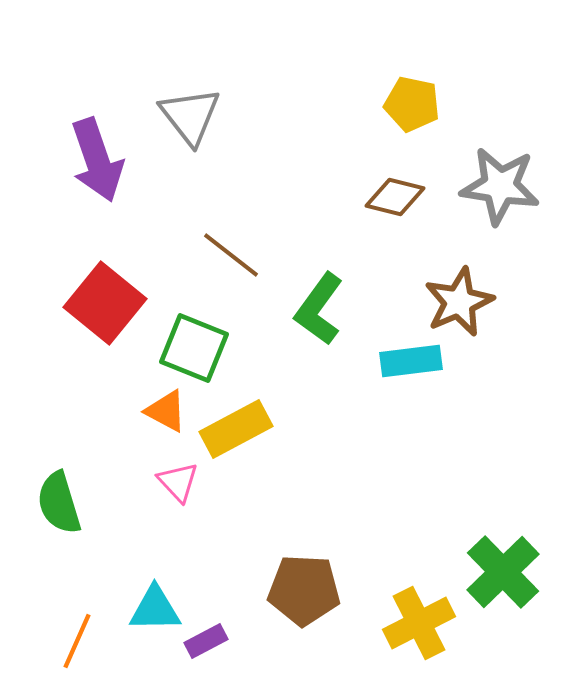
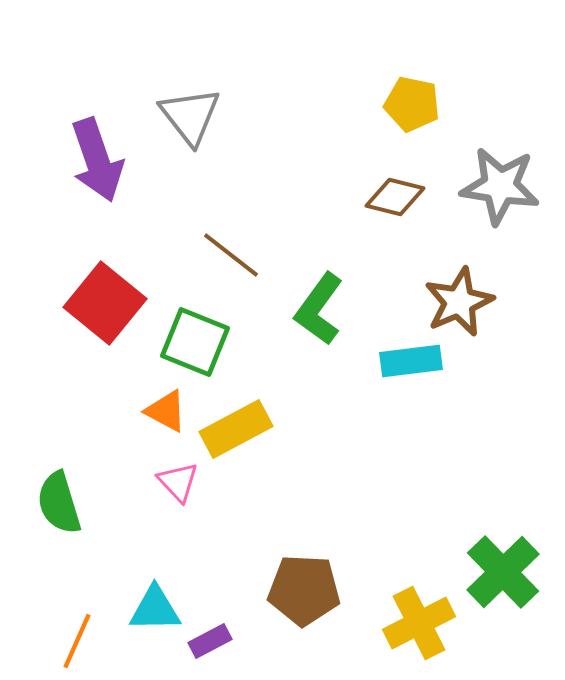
green square: moved 1 px right, 6 px up
purple rectangle: moved 4 px right
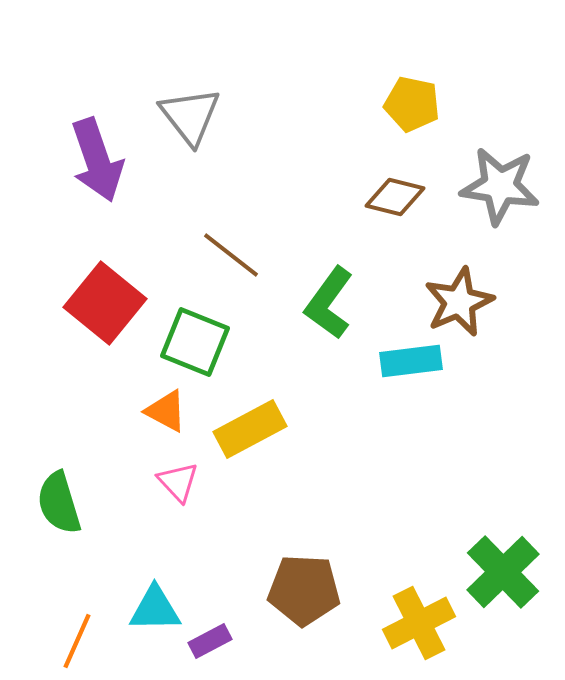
green L-shape: moved 10 px right, 6 px up
yellow rectangle: moved 14 px right
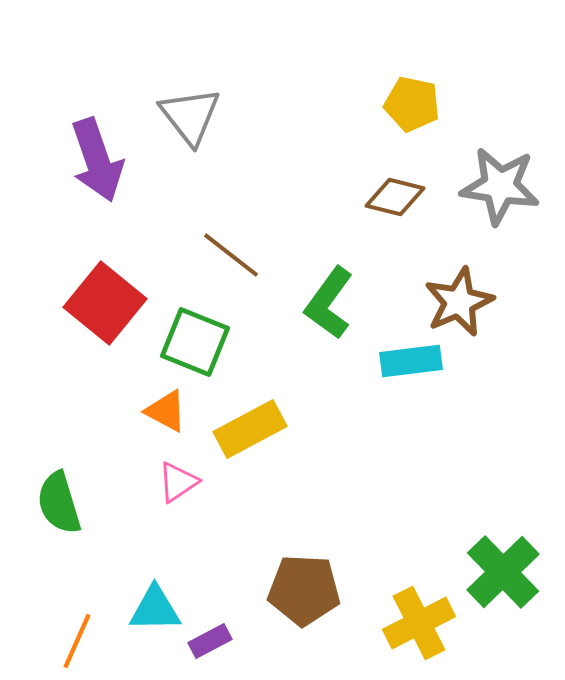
pink triangle: rotated 39 degrees clockwise
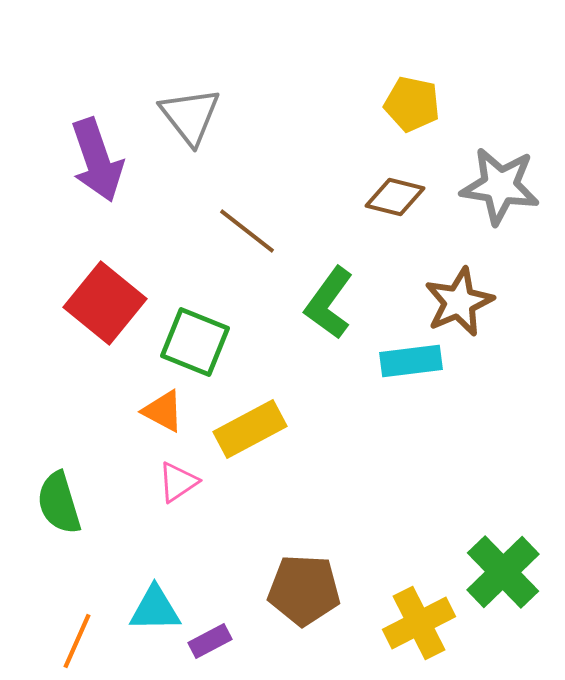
brown line: moved 16 px right, 24 px up
orange triangle: moved 3 px left
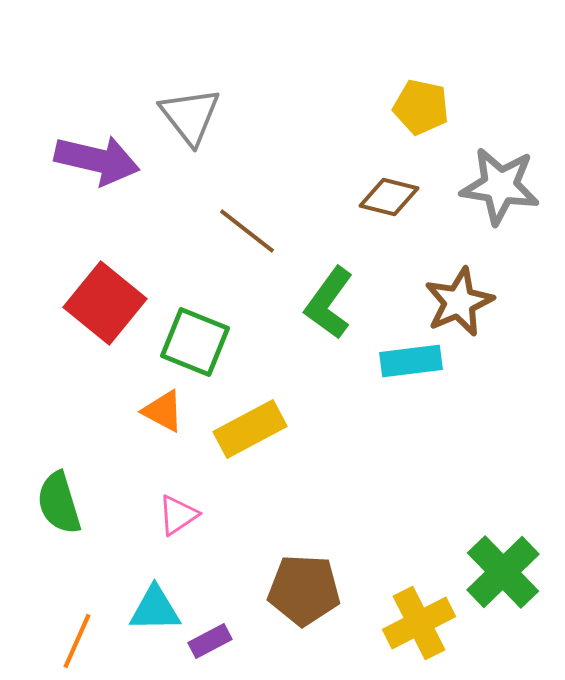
yellow pentagon: moved 9 px right, 3 px down
purple arrow: rotated 58 degrees counterclockwise
brown diamond: moved 6 px left
pink triangle: moved 33 px down
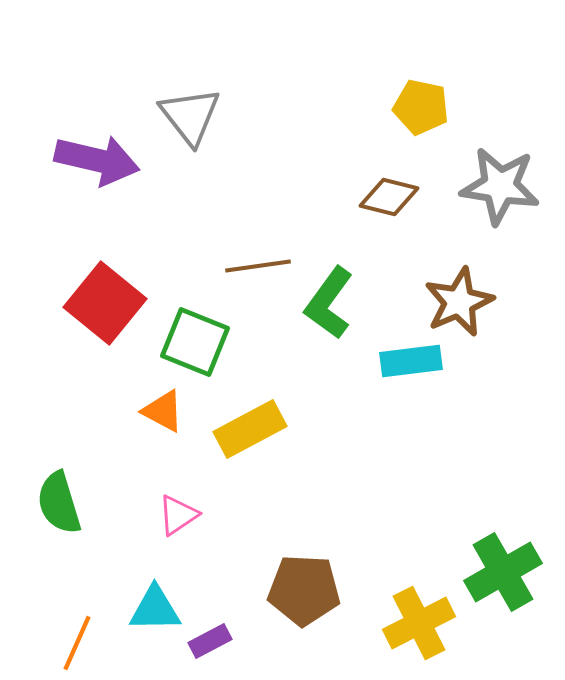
brown line: moved 11 px right, 35 px down; rotated 46 degrees counterclockwise
green cross: rotated 14 degrees clockwise
orange line: moved 2 px down
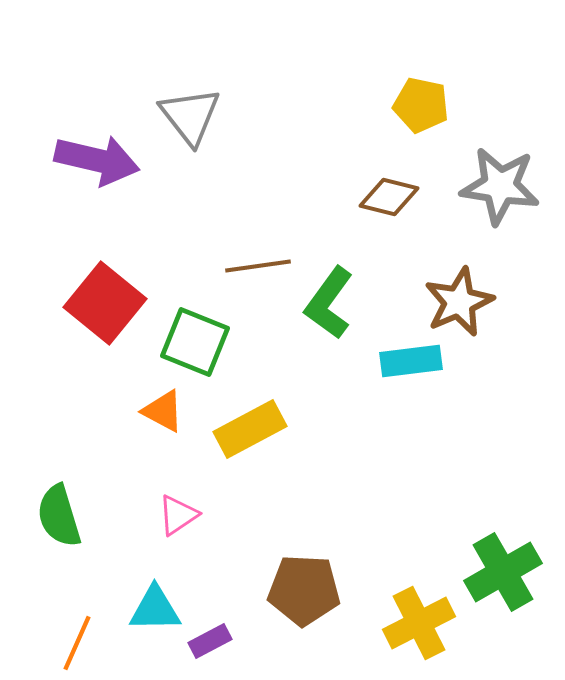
yellow pentagon: moved 2 px up
green semicircle: moved 13 px down
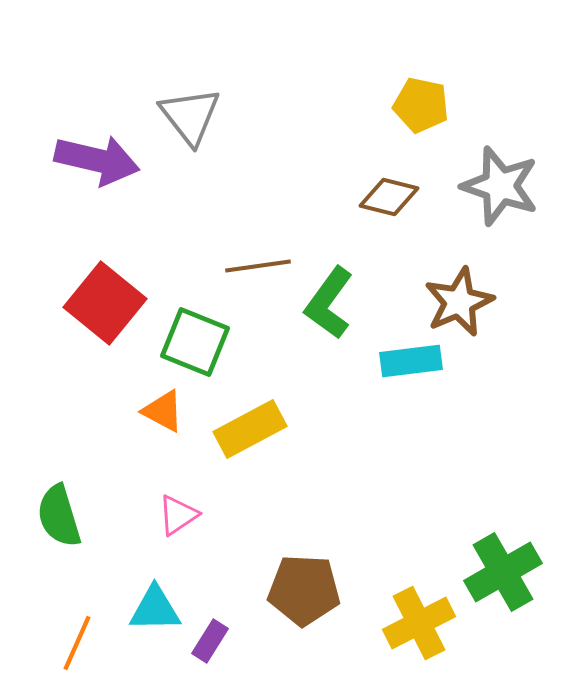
gray star: rotated 10 degrees clockwise
purple rectangle: rotated 30 degrees counterclockwise
